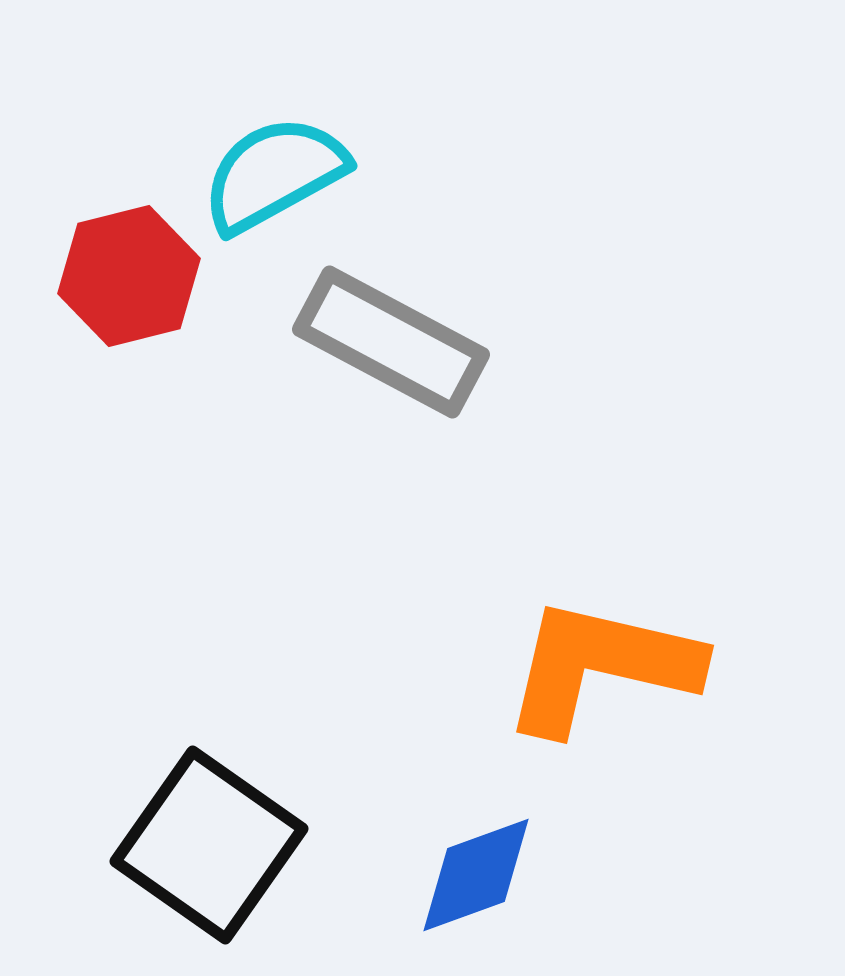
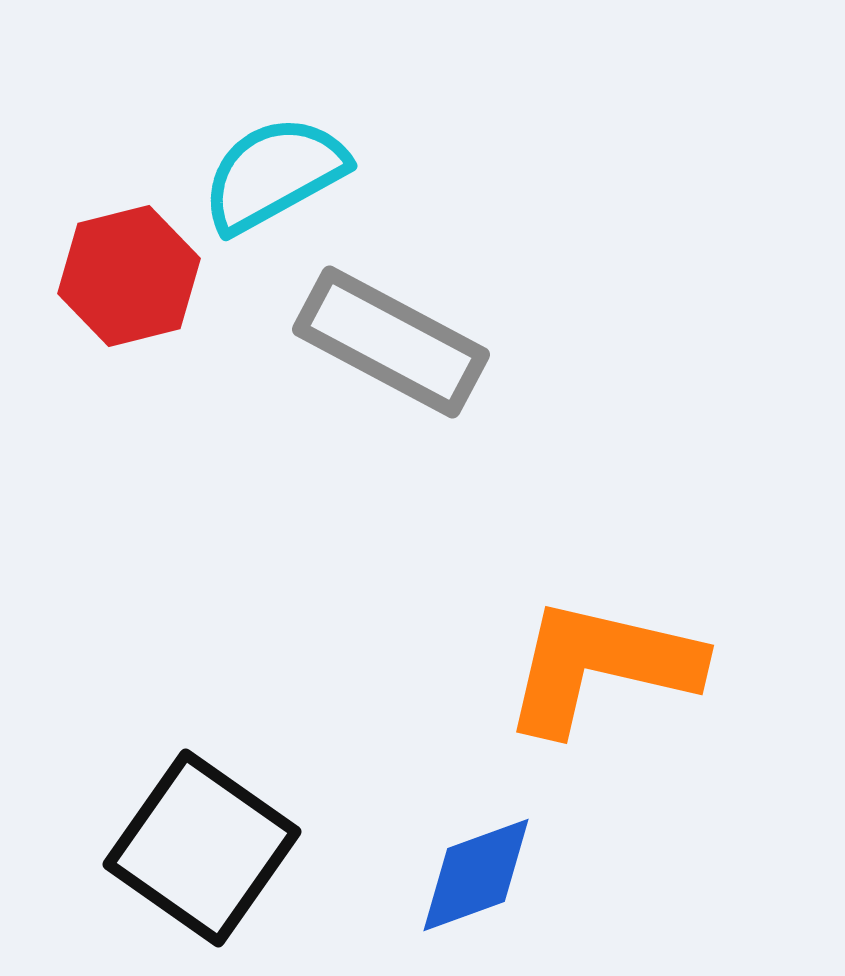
black square: moved 7 px left, 3 px down
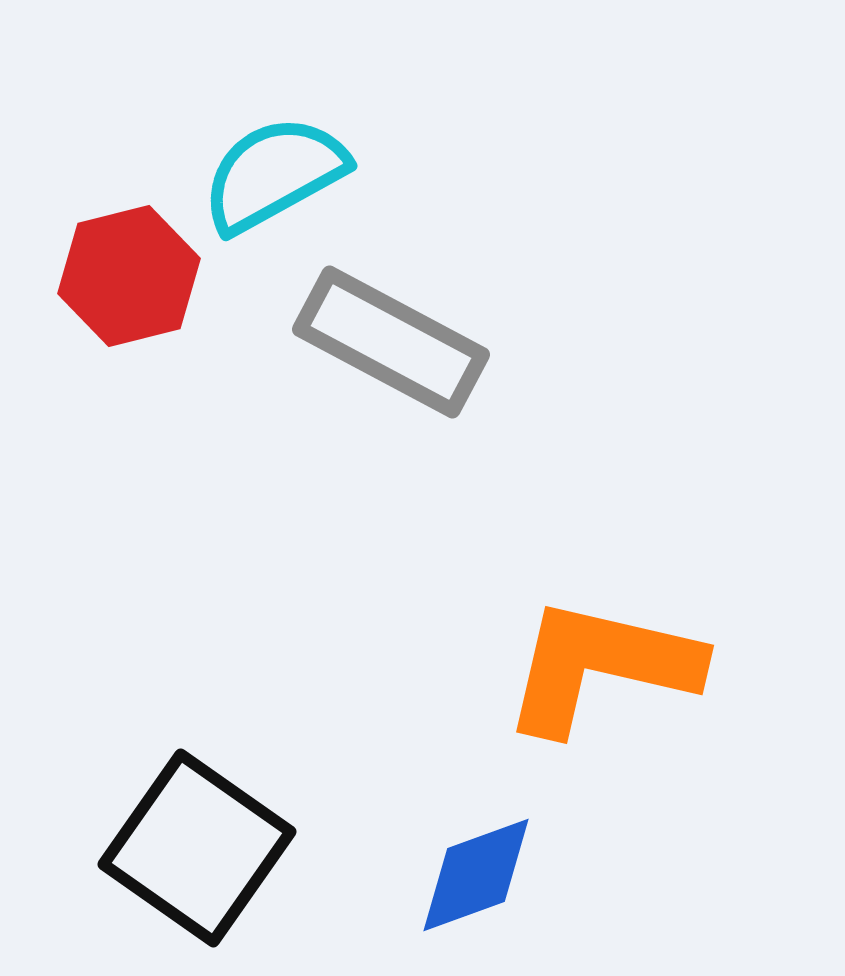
black square: moved 5 px left
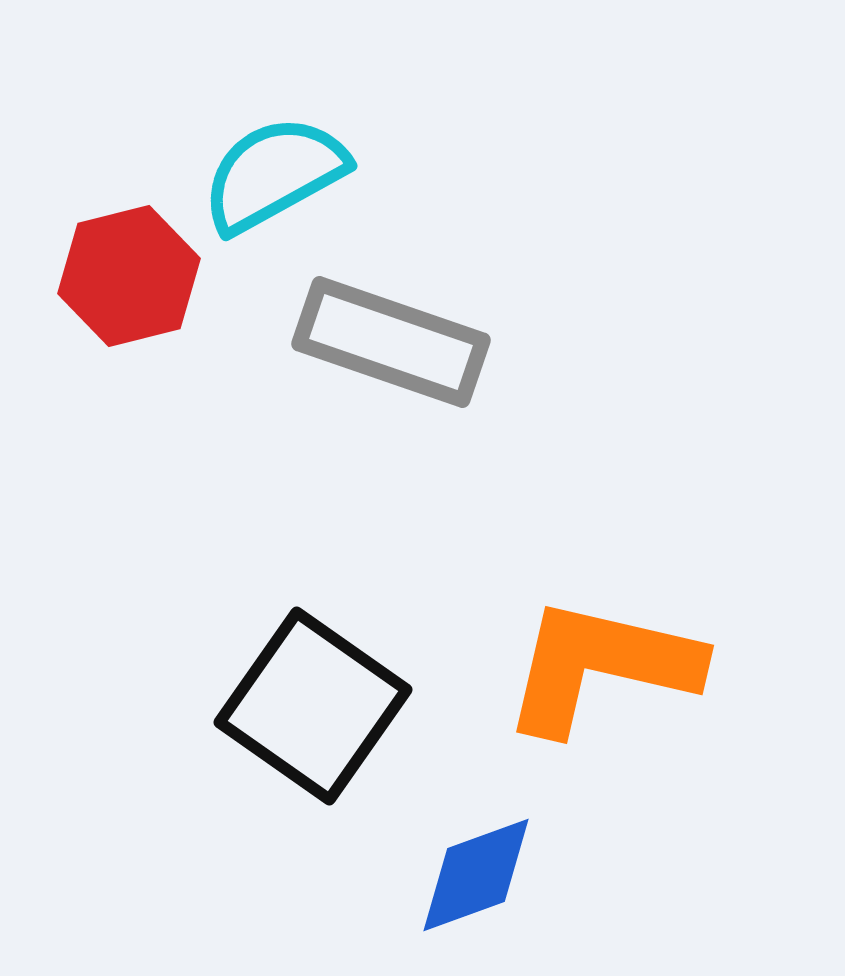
gray rectangle: rotated 9 degrees counterclockwise
black square: moved 116 px right, 142 px up
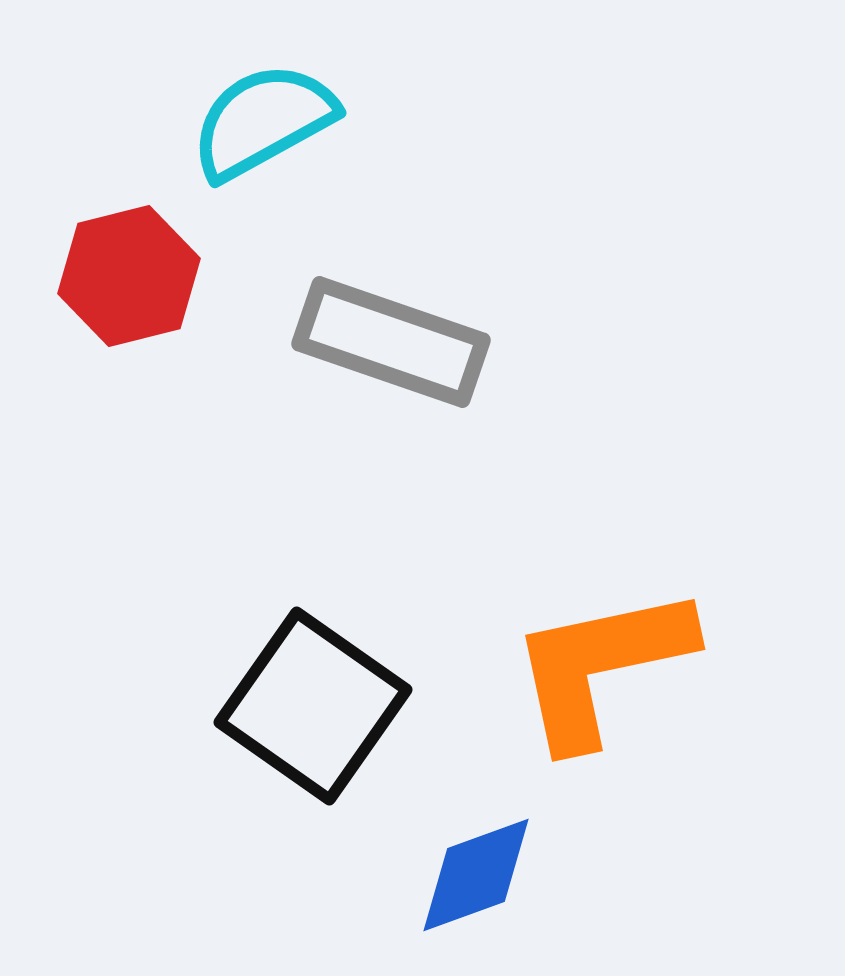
cyan semicircle: moved 11 px left, 53 px up
orange L-shape: rotated 25 degrees counterclockwise
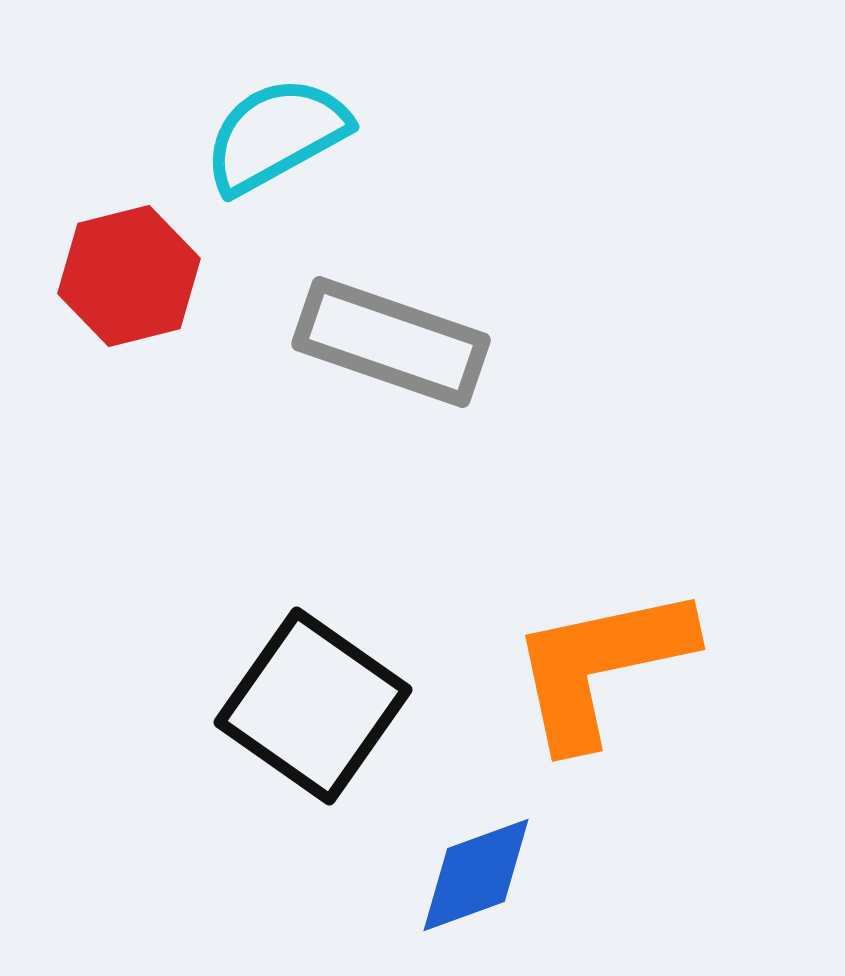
cyan semicircle: moved 13 px right, 14 px down
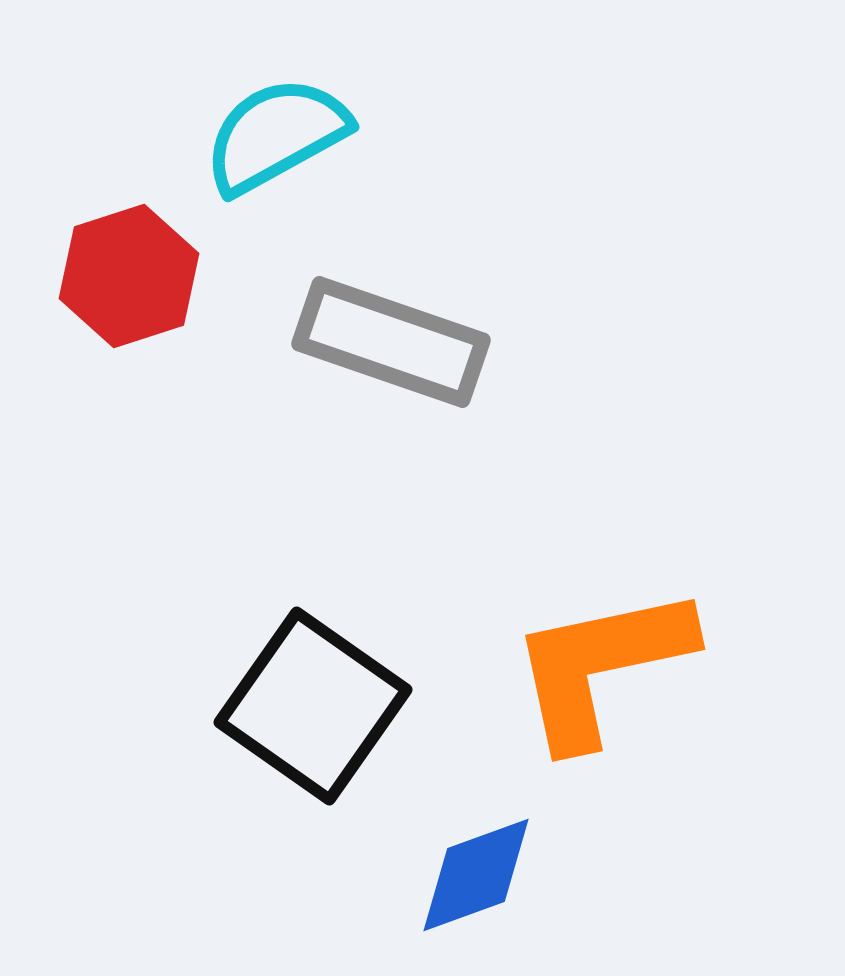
red hexagon: rotated 4 degrees counterclockwise
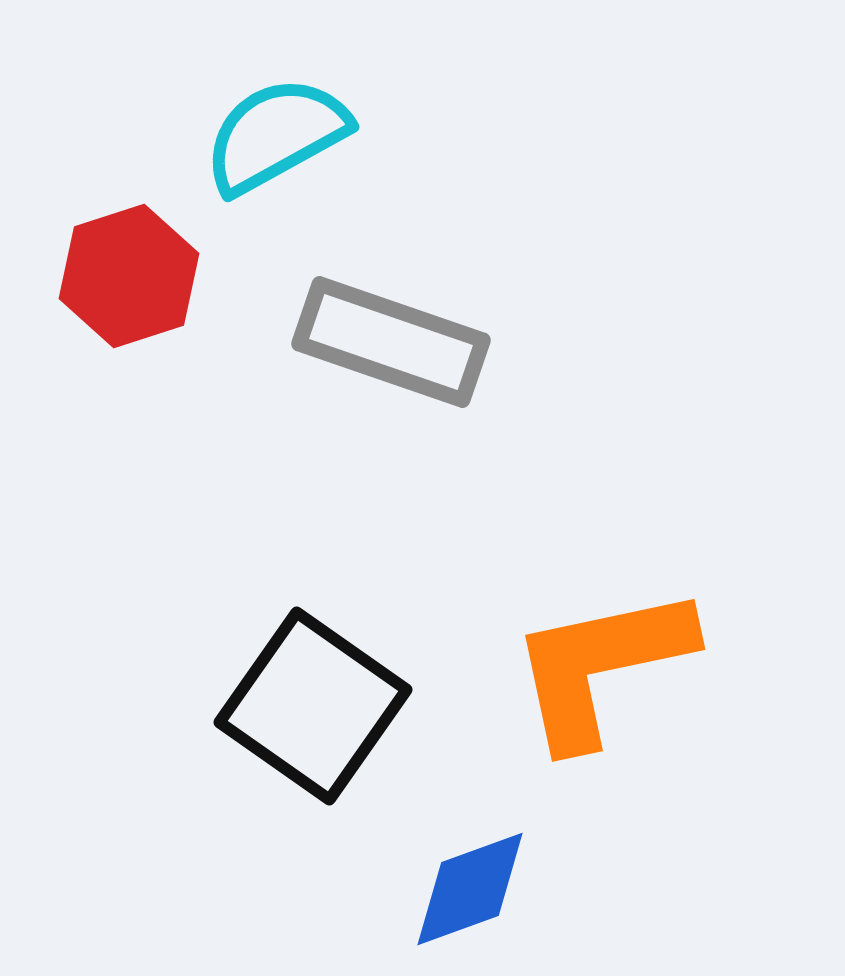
blue diamond: moved 6 px left, 14 px down
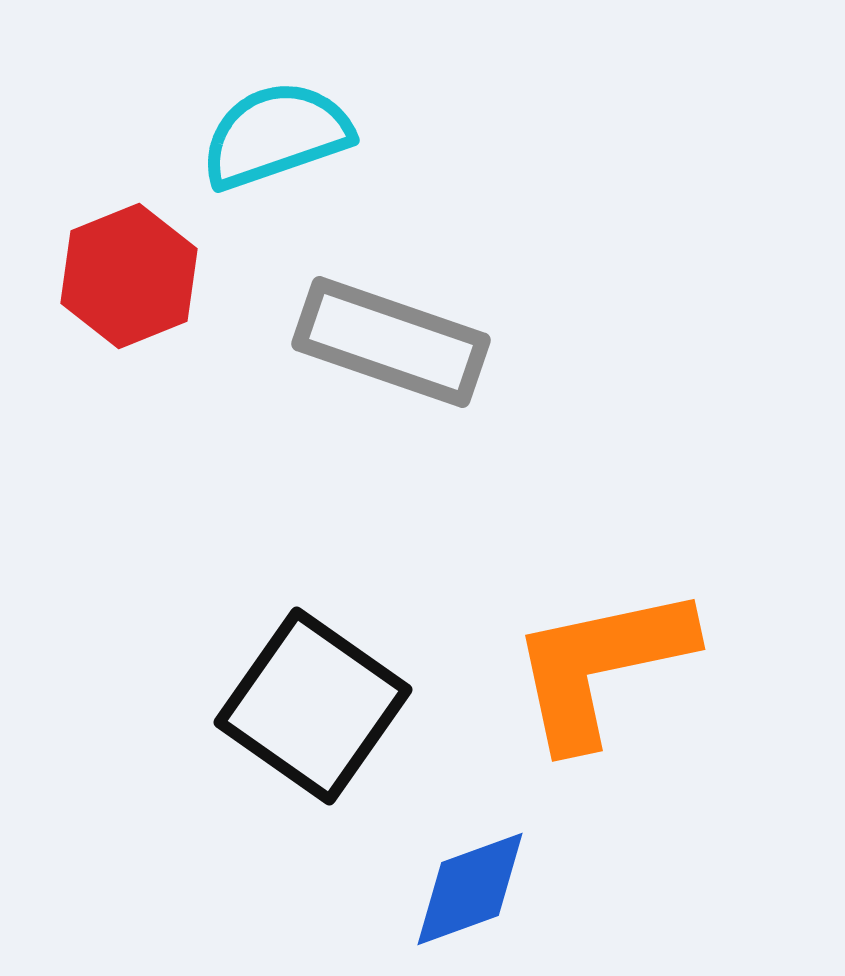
cyan semicircle: rotated 10 degrees clockwise
red hexagon: rotated 4 degrees counterclockwise
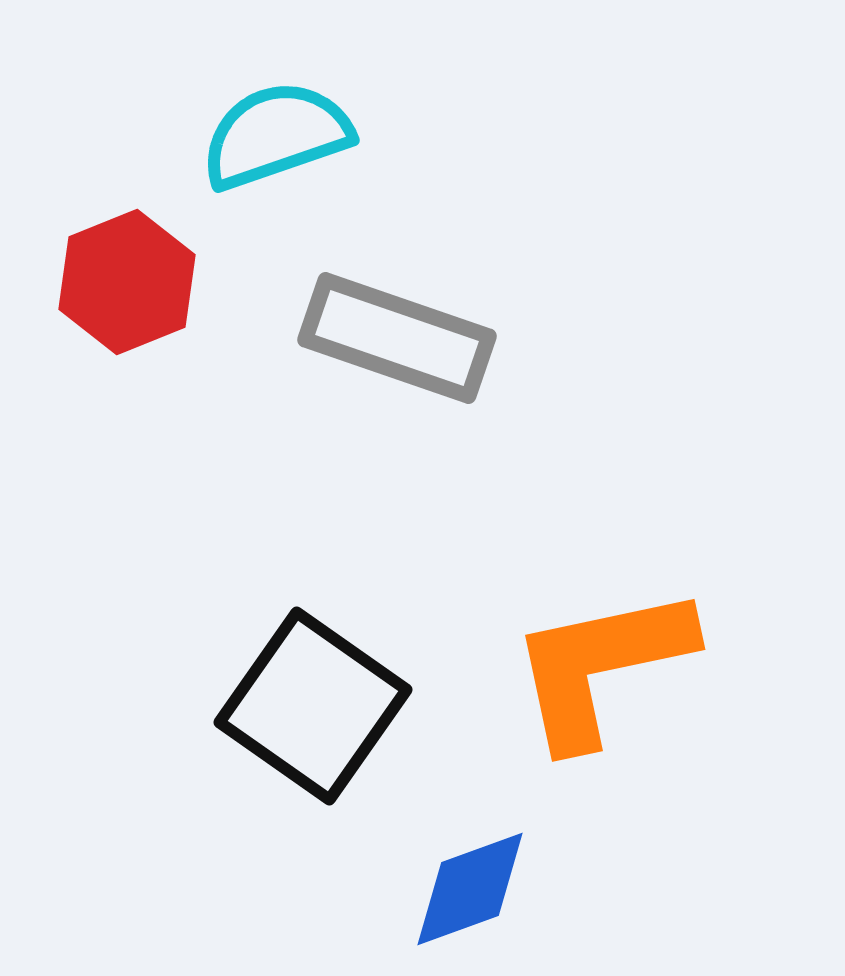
red hexagon: moved 2 px left, 6 px down
gray rectangle: moved 6 px right, 4 px up
